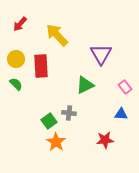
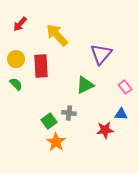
purple triangle: rotated 10 degrees clockwise
red star: moved 10 px up
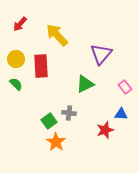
green triangle: moved 1 px up
red star: rotated 12 degrees counterclockwise
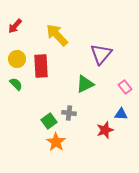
red arrow: moved 5 px left, 2 px down
yellow circle: moved 1 px right
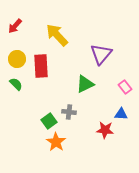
gray cross: moved 1 px up
red star: rotated 24 degrees clockwise
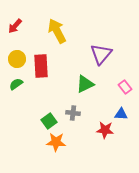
yellow arrow: moved 4 px up; rotated 15 degrees clockwise
green semicircle: rotated 80 degrees counterclockwise
gray cross: moved 4 px right, 1 px down
orange star: rotated 30 degrees counterclockwise
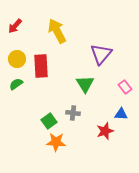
green triangle: rotated 36 degrees counterclockwise
red star: moved 1 px down; rotated 24 degrees counterclockwise
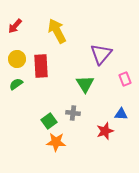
pink rectangle: moved 8 px up; rotated 16 degrees clockwise
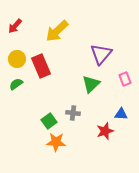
yellow arrow: rotated 105 degrees counterclockwise
red rectangle: rotated 20 degrees counterclockwise
green triangle: moved 6 px right; rotated 18 degrees clockwise
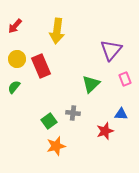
yellow arrow: rotated 40 degrees counterclockwise
purple triangle: moved 10 px right, 4 px up
green semicircle: moved 2 px left, 3 px down; rotated 16 degrees counterclockwise
orange star: moved 4 px down; rotated 18 degrees counterclockwise
